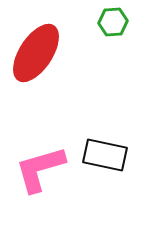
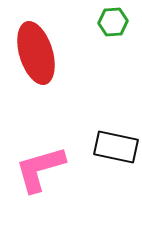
red ellipse: rotated 50 degrees counterclockwise
black rectangle: moved 11 px right, 8 px up
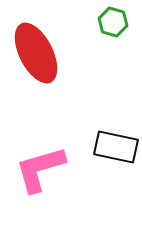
green hexagon: rotated 20 degrees clockwise
red ellipse: rotated 10 degrees counterclockwise
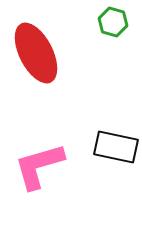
pink L-shape: moved 1 px left, 3 px up
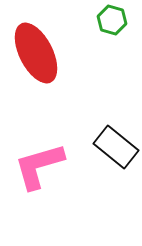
green hexagon: moved 1 px left, 2 px up
black rectangle: rotated 27 degrees clockwise
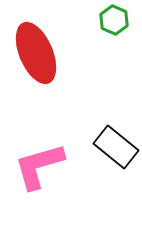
green hexagon: moved 2 px right; rotated 8 degrees clockwise
red ellipse: rotated 4 degrees clockwise
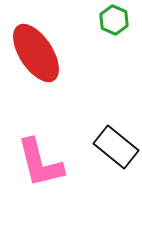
red ellipse: rotated 10 degrees counterclockwise
pink L-shape: moved 1 px right, 3 px up; rotated 88 degrees counterclockwise
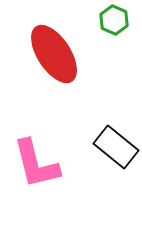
red ellipse: moved 18 px right, 1 px down
pink L-shape: moved 4 px left, 1 px down
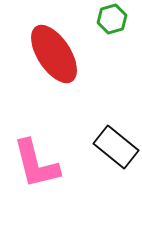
green hexagon: moved 2 px left, 1 px up; rotated 20 degrees clockwise
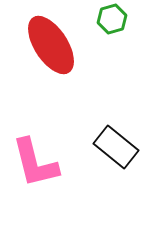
red ellipse: moved 3 px left, 9 px up
pink L-shape: moved 1 px left, 1 px up
